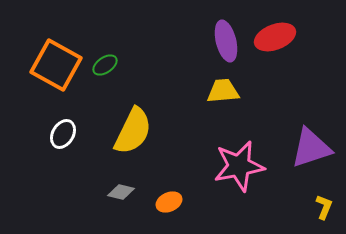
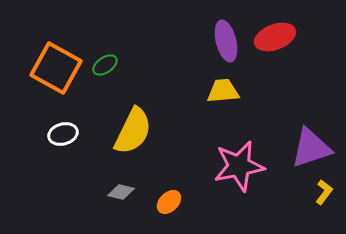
orange square: moved 3 px down
white ellipse: rotated 44 degrees clockwise
orange ellipse: rotated 20 degrees counterclockwise
yellow L-shape: moved 15 px up; rotated 15 degrees clockwise
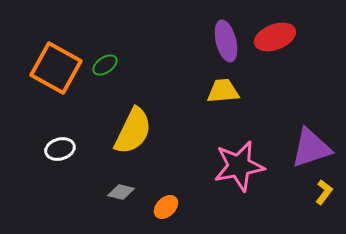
white ellipse: moved 3 px left, 15 px down
orange ellipse: moved 3 px left, 5 px down
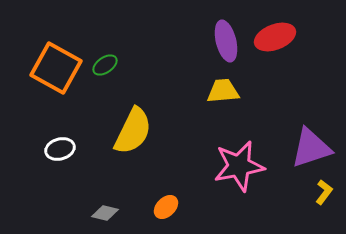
gray diamond: moved 16 px left, 21 px down
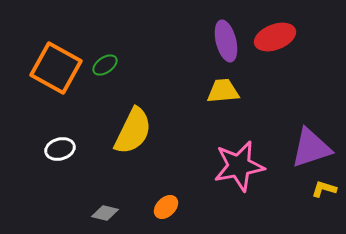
yellow L-shape: moved 3 px up; rotated 110 degrees counterclockwise
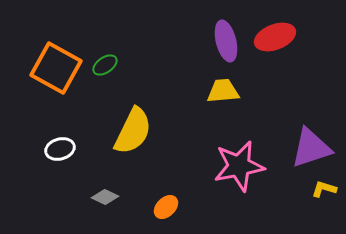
gray diamond: moved 16 px up; rotated 12 degrees clockwise
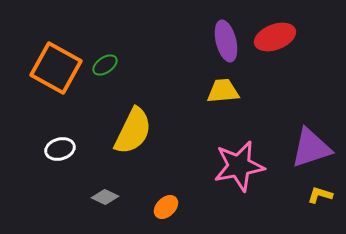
yellow L-shape: moved 4 px left, 6 px down
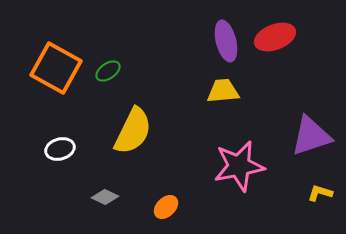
green ellipse: moved 3 px right, 6 px down
purple triangle: moved 12 px up
yellow L-shape: moved 2 px up
